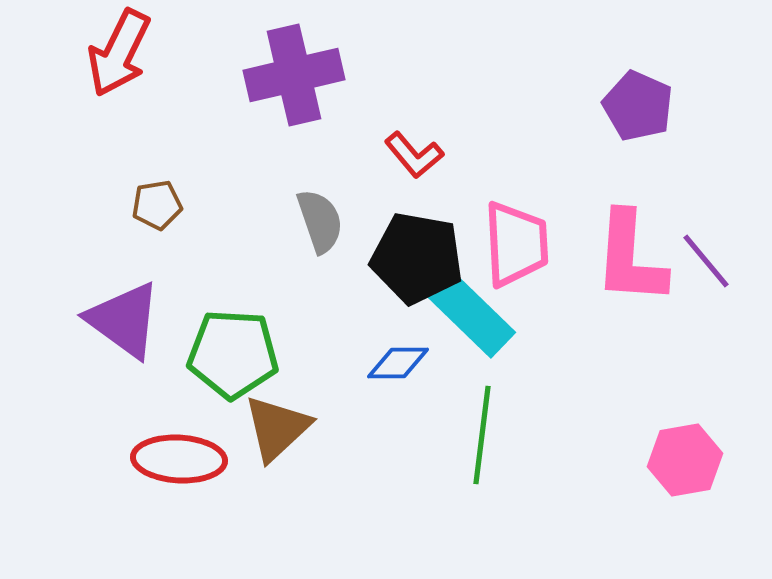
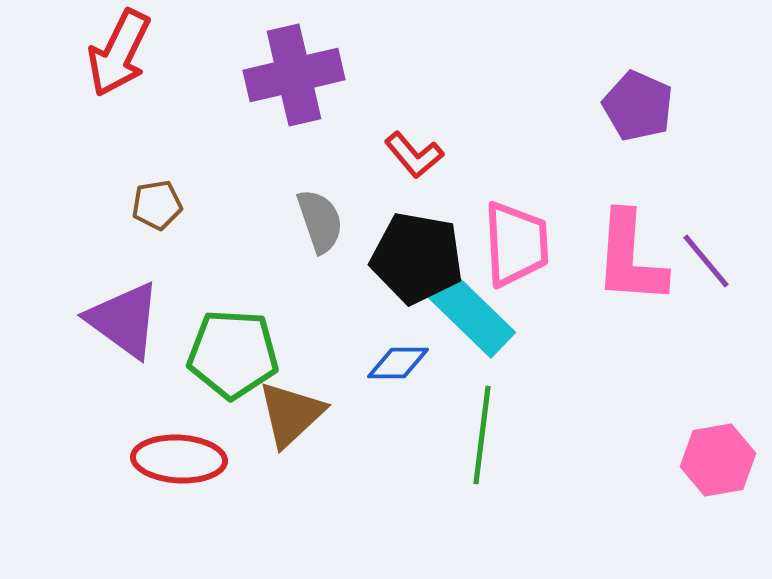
brown triangle: moved 14 px right, 14 px up
pink hexagon: moved 33 px right
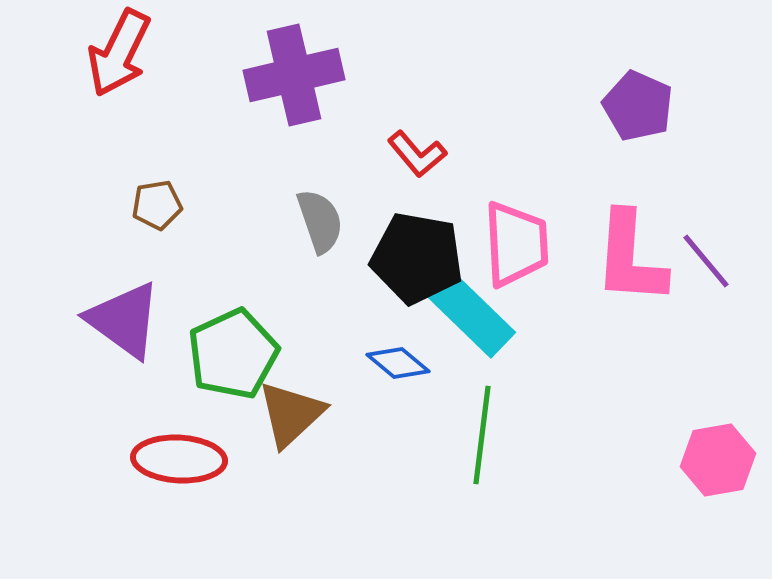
red L-shape: moved 3 px right, 1 px up
green pentagon: rotated 28 degrees counterclockwise
blue diamond: rotated 40 degrees clockwise
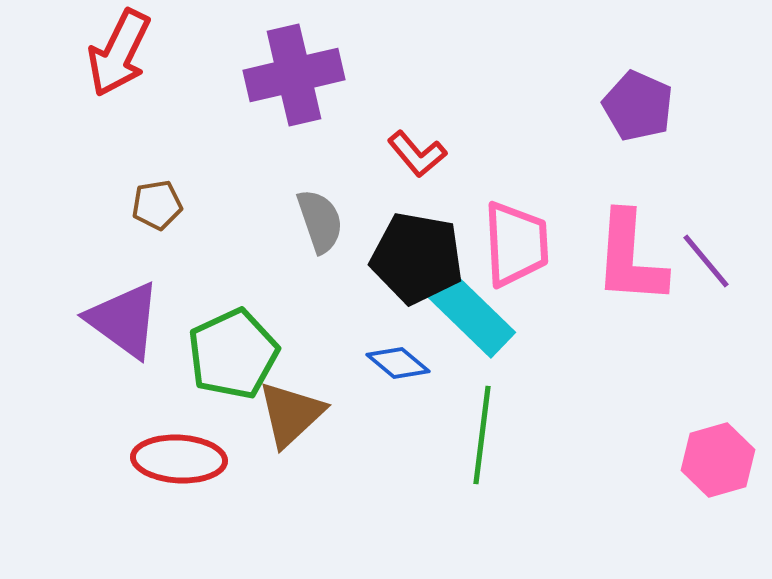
pink hexagon: rotated 6 degrees counterclockwise
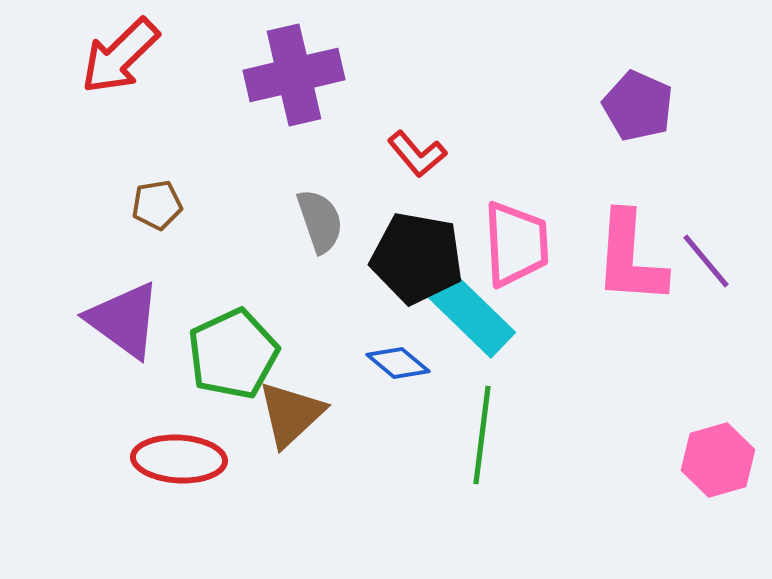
red arrow: moved 1 px right, 3 px down; rotated 20 degrees clockwise
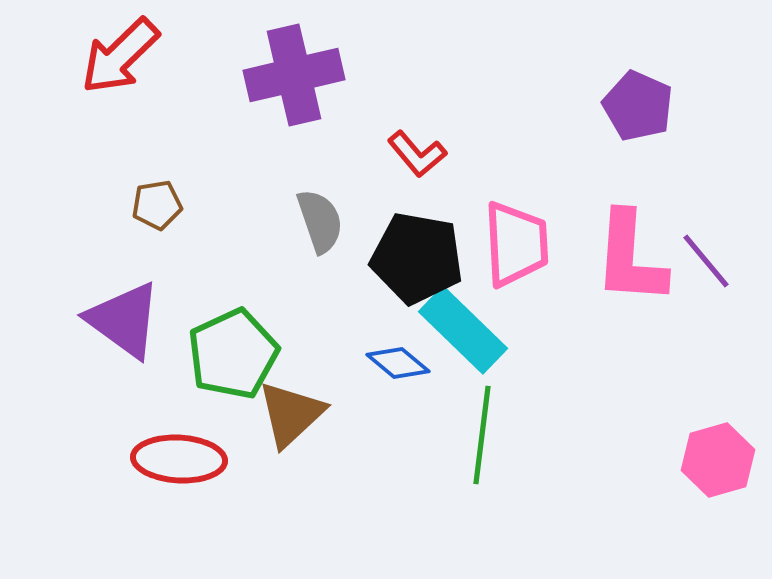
cyan rectangle: moved 8 px left, 16 px down
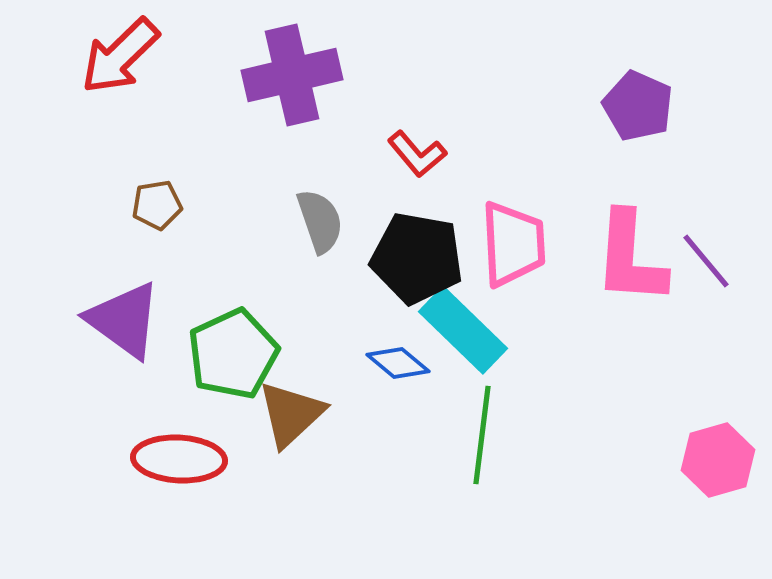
purple cross: moved 2 px left
pink trapezoid: moved 3 px left
